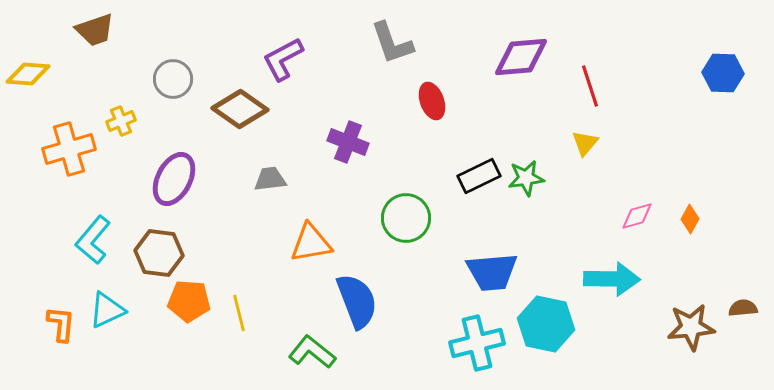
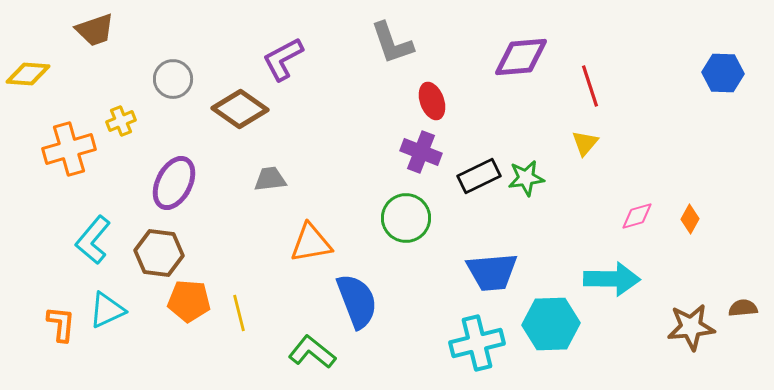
purple cross: moved 73 px right, 10 px down
purple ellipse: moved 4 px down
cyan hexagon: moved 5 px right; rotated 14 degrees counterclockwise
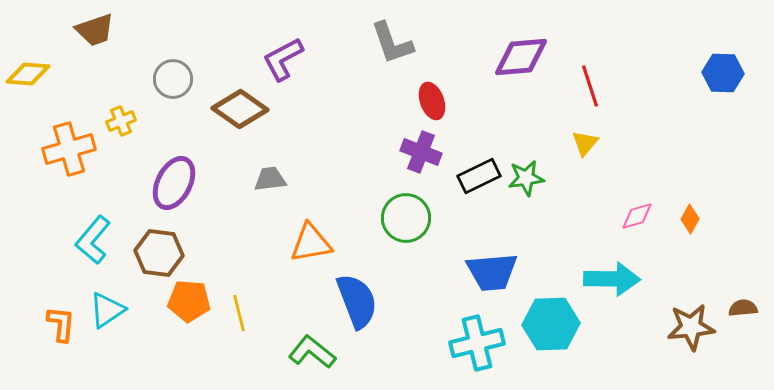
cyan triangle: rotated 9 degrees counterclockwise
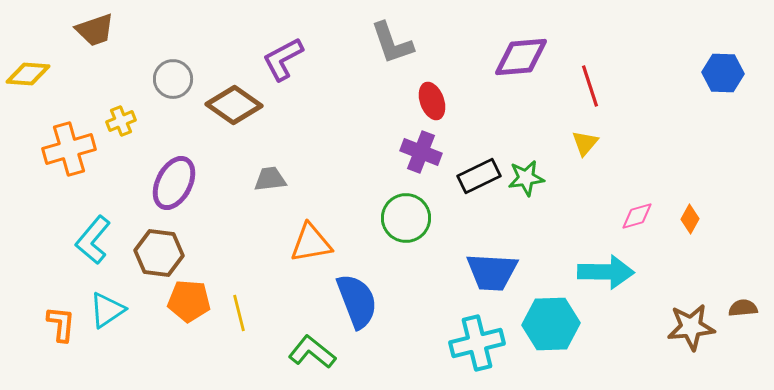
brown diamond: moved 6 px left, 4 px up
blue trapezoid: rotated 8 degrees clockwise
cyan arrow: moved 6 px left, 7 px up
